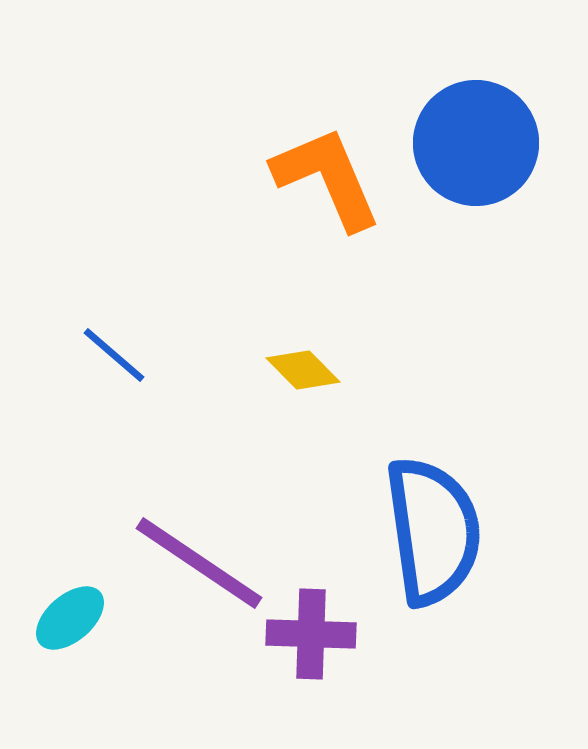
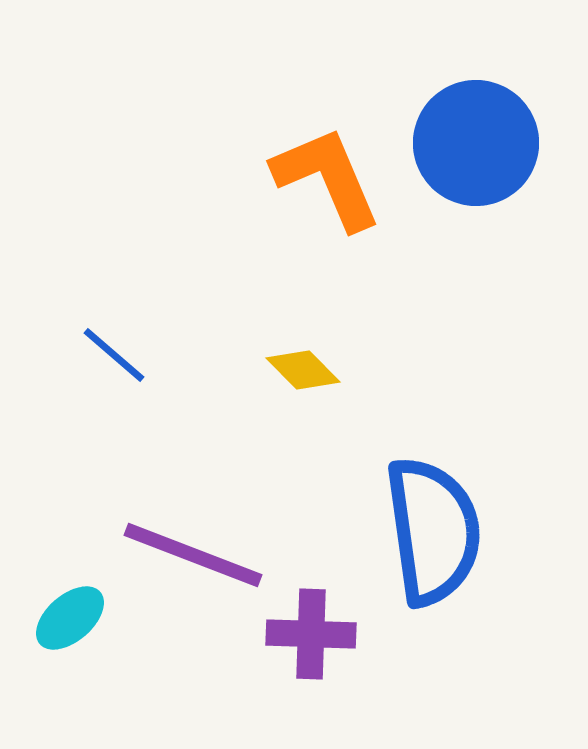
purple line: moved 6 px left, 8 px up; rotated 13 degrees counterclockwise
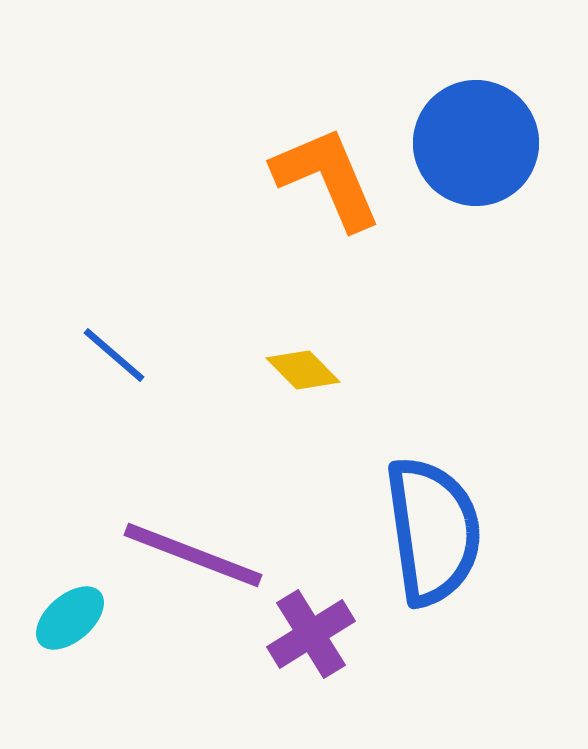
purple cross: rotated 34 degrees counterclockwise
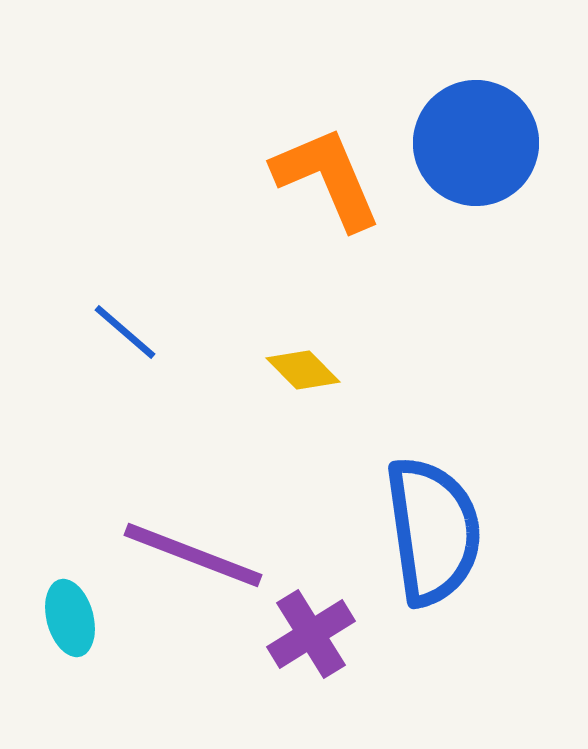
blue line: moved 11 px right, 23 px up
cyan ellipse: rotated 64 degrees counterclockwise
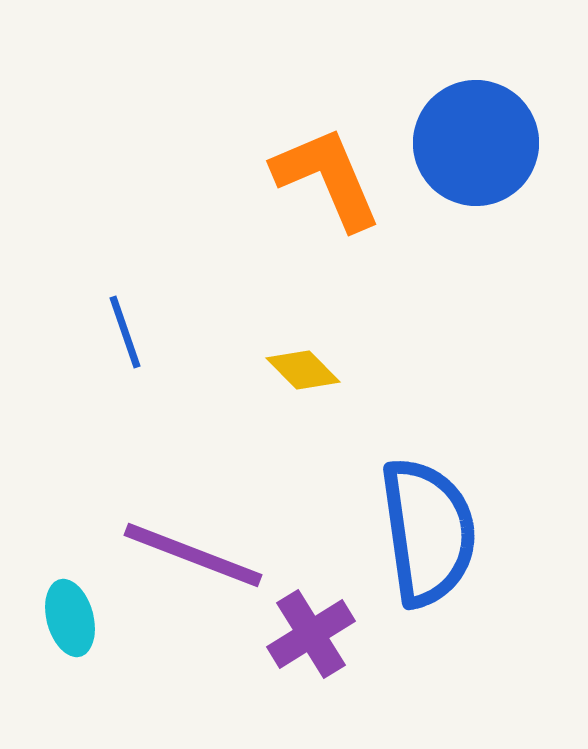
blue line: rotated 30 degrees clockwise
blue semicircle: moved 5 px left, 1 px down
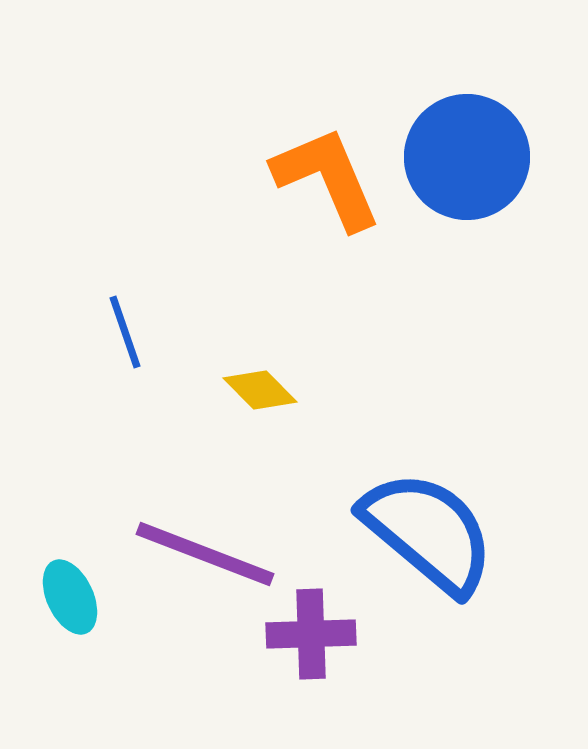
blue circle: moved 9 px left, 14 px down
yellow diamond: moved 43 px left, 20 px down
blue semicircle: rotated 42 degrees counterclockwise
purple line: moved 12 px right, 1 px up
cyan ellipse: moved 21 px up; rotated 10 degrees counterclockwise
purple cross: rotated 30 degrees clockwise
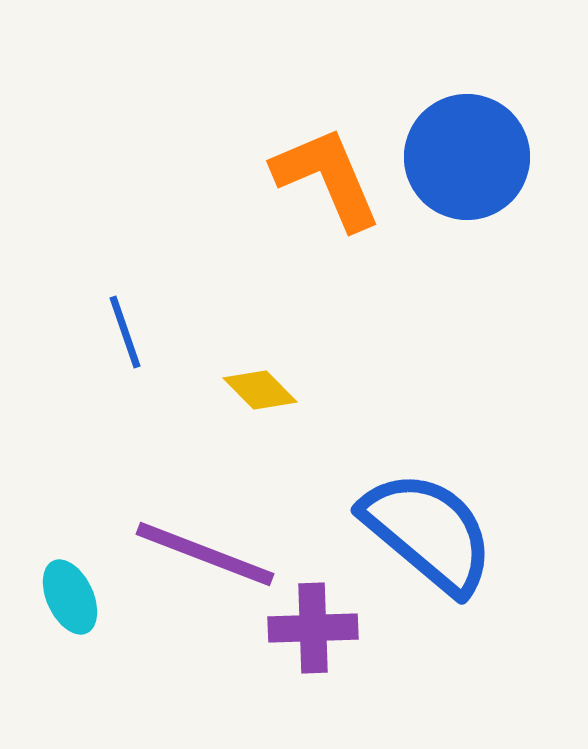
purple cross: moved 2 px right, 6 px up
